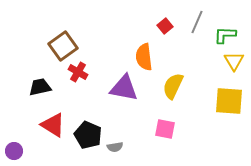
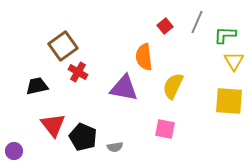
black trapezoid: moved 3 px left, 1 px up
red triangle: rotated 20 degrees clockwise
black pentagon: moved 5 px left, 2 px down
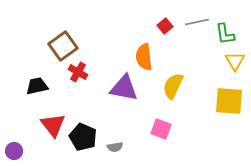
gray line: rotated 55 degrees clockwise
green L-shape: moved 1 px up; rotated 100 degrees counterclockwise
yellow triangle: moved 1 px right
pink square: moved 4 px left; rotated 10 degrees clockwise
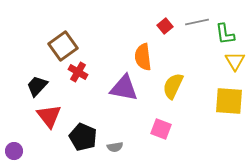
orange semicircle: moved 1 px left
black trapezoid: rotated 35 degrees counterclockwise
red triangle: moved 4 px left, 9 px up
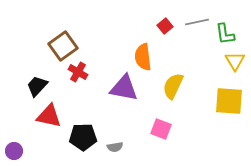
red triangle: rotated 40 degrees counterclockwise
black pentagon: rotated 24 degrees counterclockwise
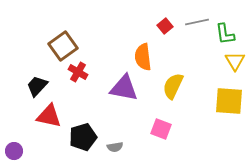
black pentagon: rotated 16 degrees counterclockwise
